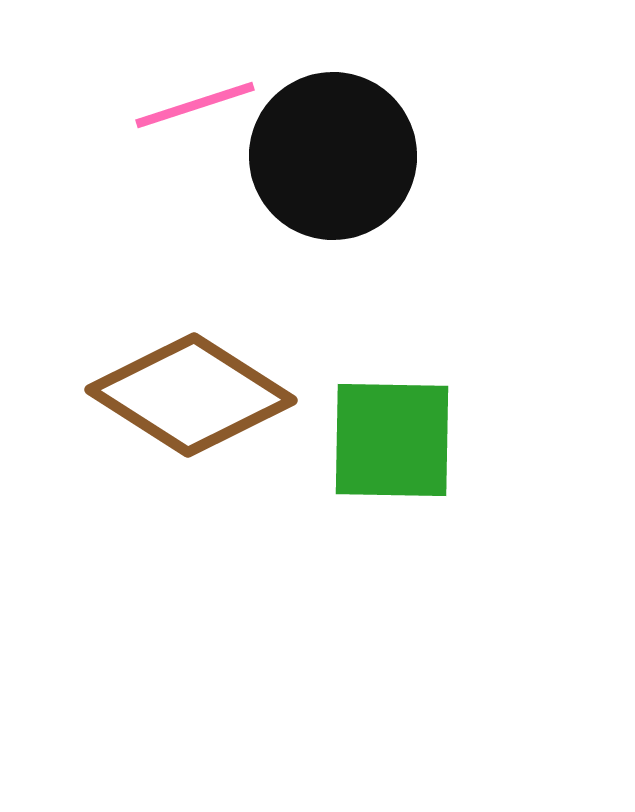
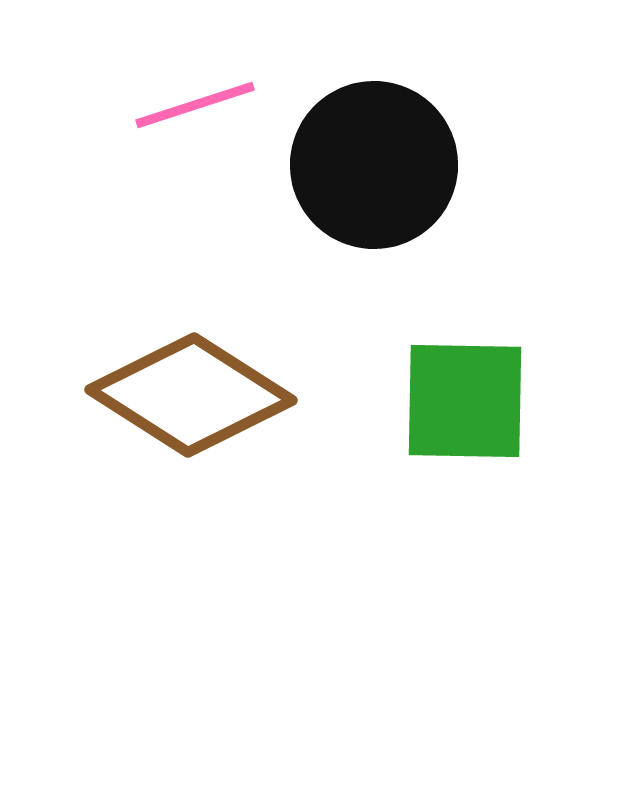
black circle: moved 41 px right, 9 px down
green square: moved 73 px right, 39 px up
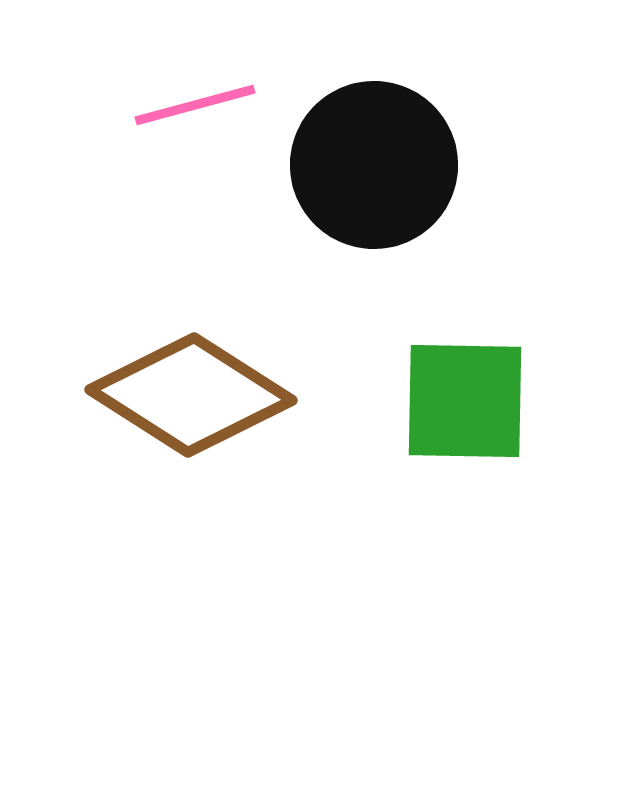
pink line: rotated 3 degrees clockwise
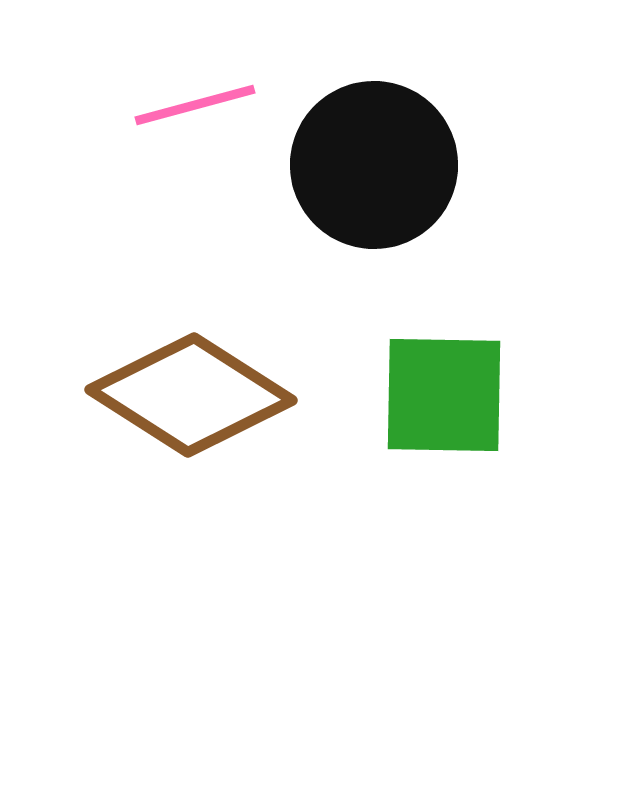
green square: moved 21 px left, 6 px up
